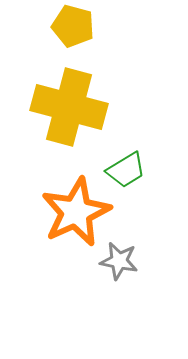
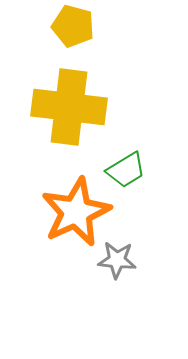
yellow cross: rotated 8 degrees counterclockwise
gray star: moved 2 px left, 1 px up; rotated 6 degrees counterclockwise
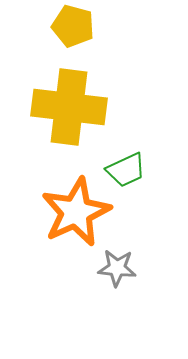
green trapezoid: rotated 6 degrees clockwise
gray star: moved 8 px down
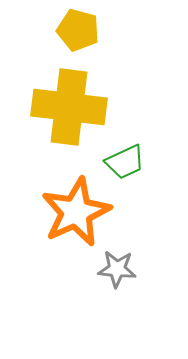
yellow pentagon: moved 5 px right, 4 px down
green trapezoid: moved 1 px left, 8 px up
gray star: moved 1 px down
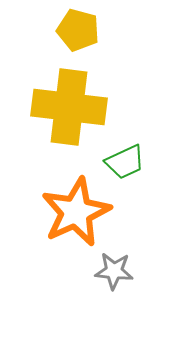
gray star: moved 3 px left, 2 px down
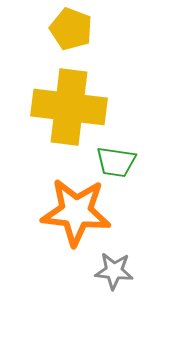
yellow pentagon: moved 7 px left, 1 px up; rotated 6 degrees clockwise
green trapezoid: moved 9 px left; rotated 33 degrees clockwise
orange star: rotated 30 degrees clockwise
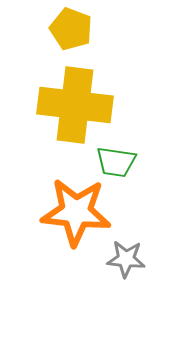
yellow cross: moved 6 px right, 2 px up
gray star: moved 12 px right, 12 px up
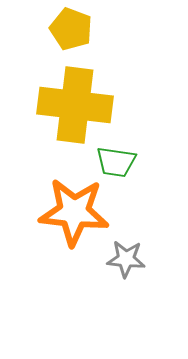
orange star: moved 2 px left
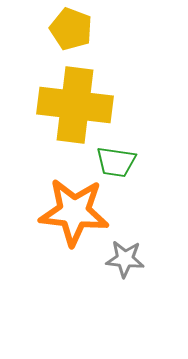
gray star: moved 1 px left
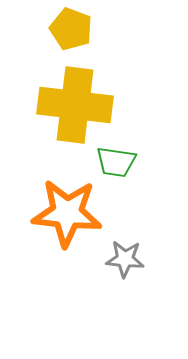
orange star: moved 7 px left, 1 px down
